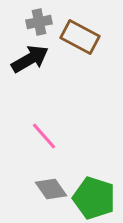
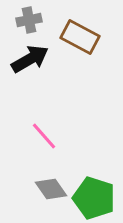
gray cross: moved 10 px left, 2 px up
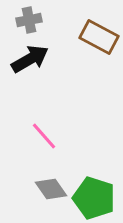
brown rectangle: moved 19 px right
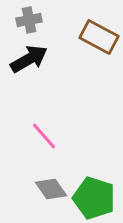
black arrow: moved 1 px left
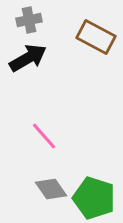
brown rectangle: moved 3 px left
black arrow: moved 1 px left, 1 px up
